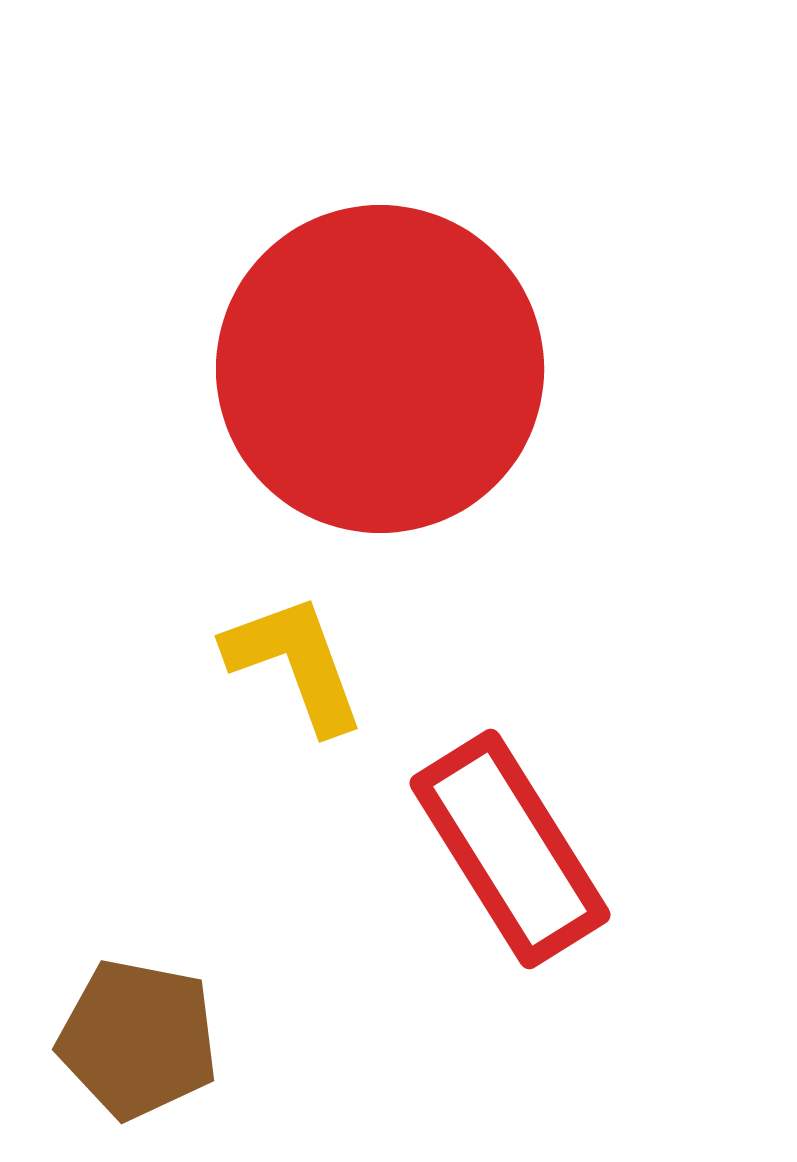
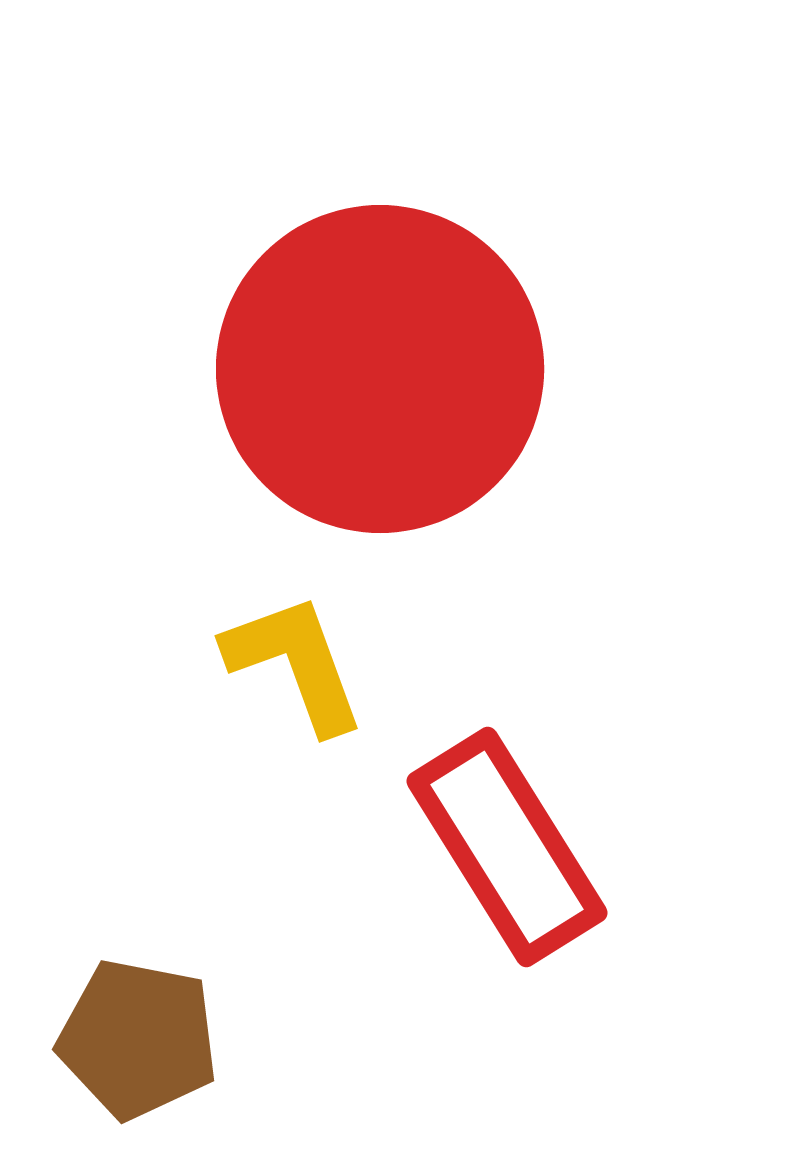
red rectangle: moved 3 px left, 2 px up
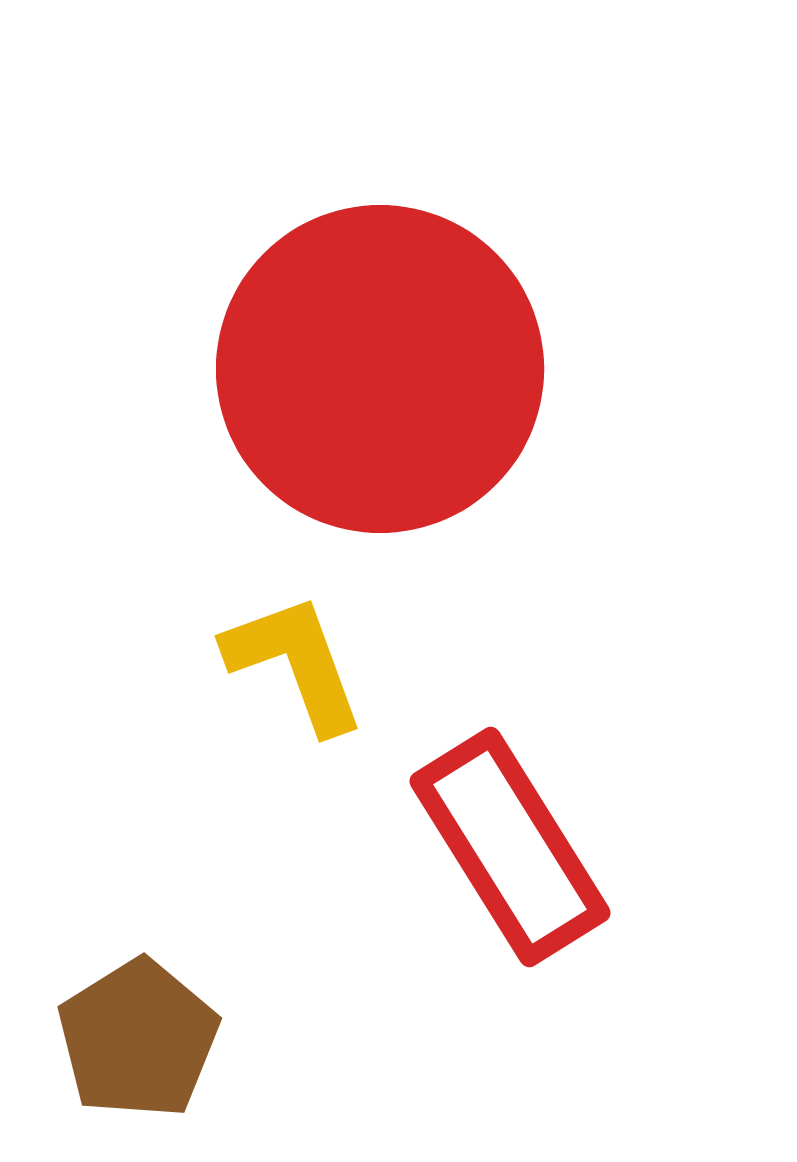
red rectangle: moved 3 px right
brown pentagon: rotated 29 degrees clockwise
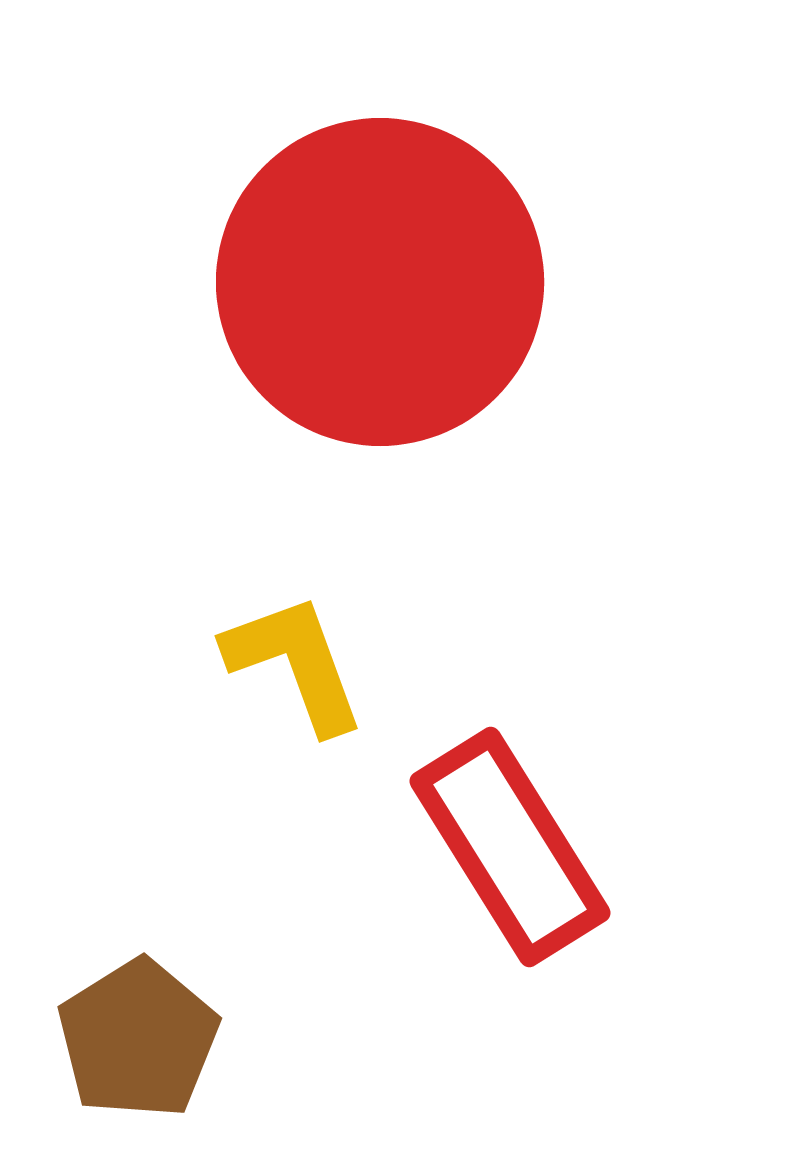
red circle: moved 87 px up
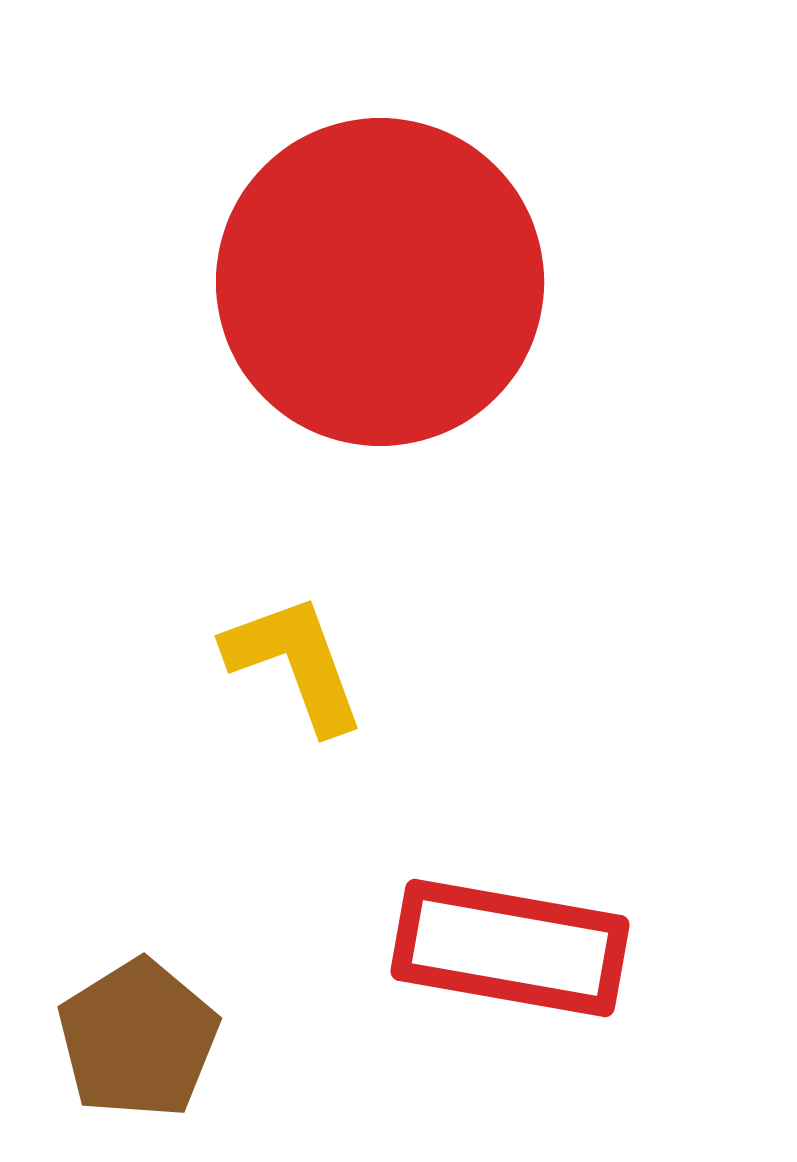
red rectangle: moved 101 px down; rotated 48 degrees counterclockwise
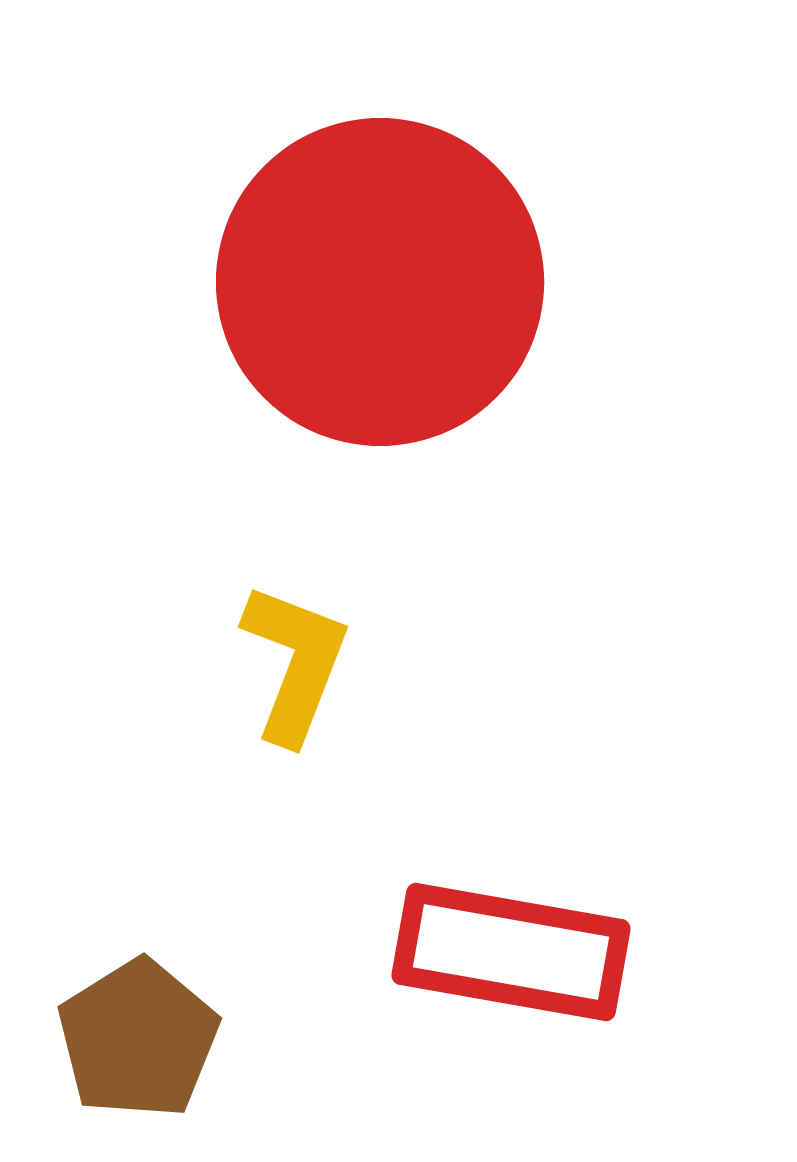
yellow L-shape: rotated 41 degrees clockwise
red rectangle: moved 1 px right, 4 px down
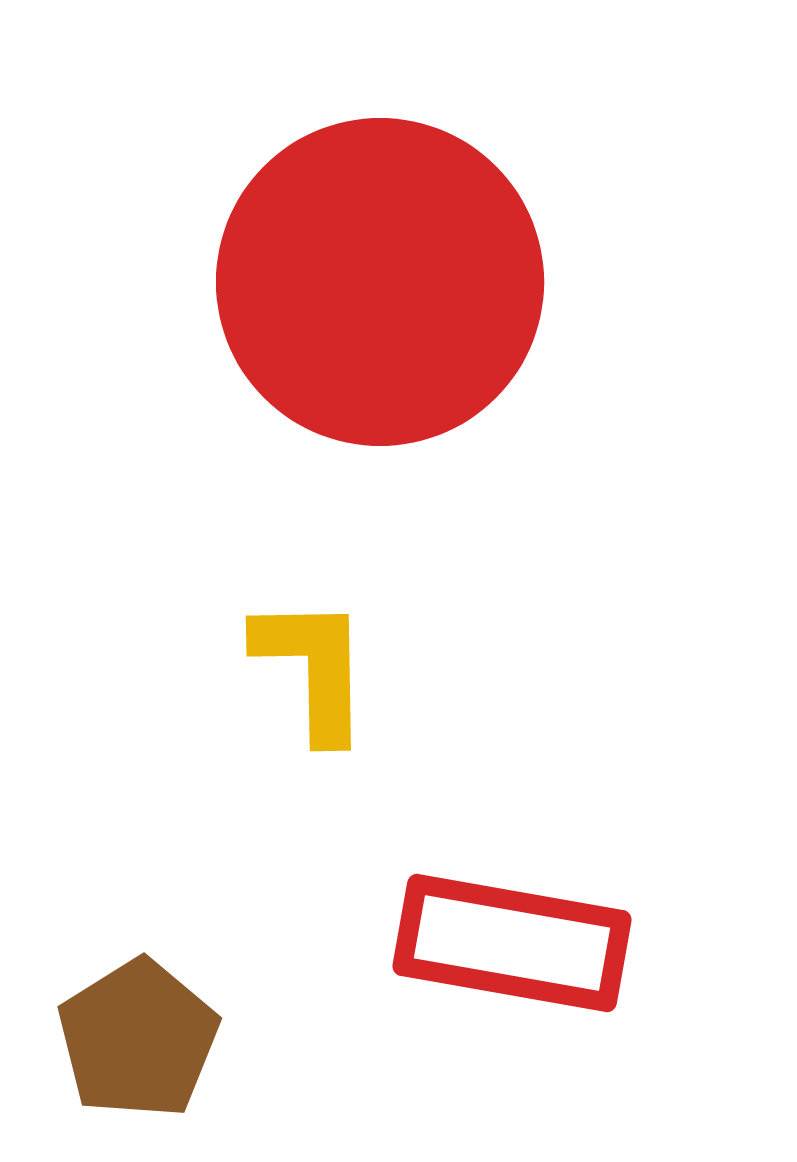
yellow L-shape: moved 18 px right, 5 px down; rotated 22 degrees counterclockwise
red rectangle: moved 1 px right, 9 px up
